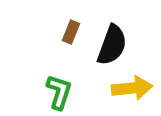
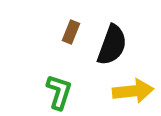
yellow arrow: moved 1 px right, 3 px down
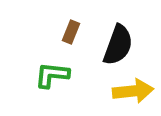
black semicircle: moved 6 px right
green L-shape: moved 7 px left, 17 px up; rotated 102 degrees counterclockwise
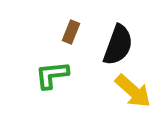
green L-shape: rotated 12 degrees counterclockwise
yellow arrow: rotated 48 degrees clockwise
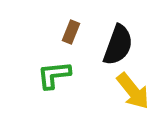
green L-shape: moved 2 px right
yellow arrow: rotated 9 degrees clockwise
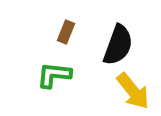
brown rectangle: moved 5 px left
green L-shape: rotated 12 degrees clockwise
